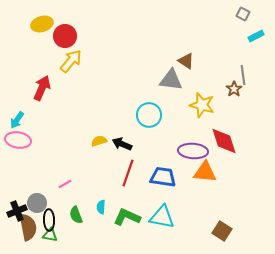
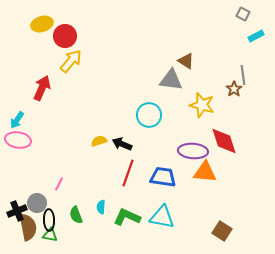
pink line: moved 6 px left; rotated 32 degrees counterclockwise
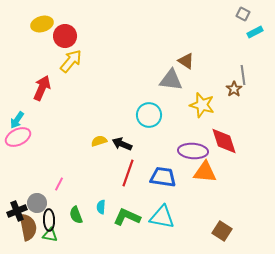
cyan rectangle: moved 1 px left, 4 px up
pink ellipse: moved 3 px up; rotated 35 degrees counterclockwise
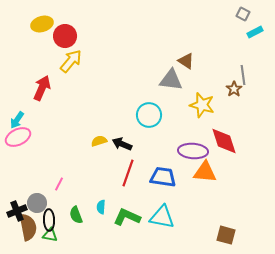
brown square: moved 4 px right, 4 px down; rotated 18 degrees counterclockwise
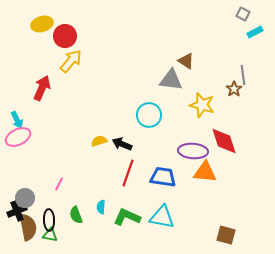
cyan arrow: rotated 60 degrees counterclockwise
gray circle: moved 12 px left, 5 px up
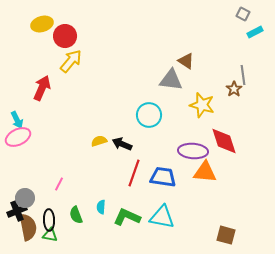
red line: moved 6 px right
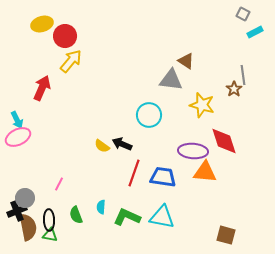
yellow semicircle: moved 3 px right, 5 px down; rotated 126 degrees counterclockwise
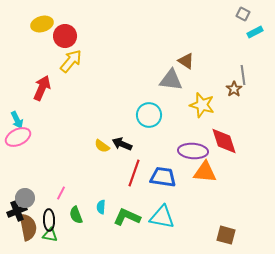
pink line: moved 2 px right, 9 px down
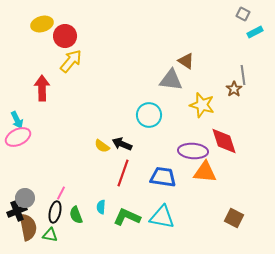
red arrow: rotated 25 degrees counterclockwise
red line: moved 11 px left
black ellipse: moved 6 px right, 8 px up; rotated 15 degrees clockwise
brown square: moved 8 px right, 17 px up; rotated 12 degrees clockwise
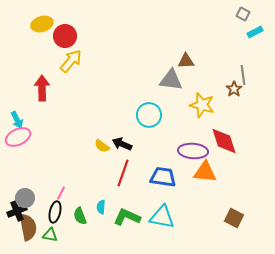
brown triangle: rotated 36 degrees counterclockwise
green semicircle: moved 4 px right, 1 px down
